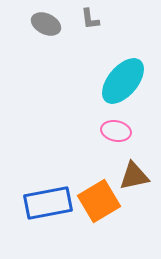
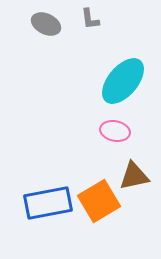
pink ellipse: moved 1 px left
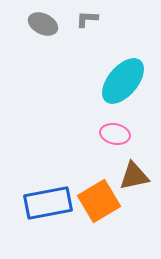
gray L-shape: moved 3 px left; rotated 100 degrees clockwise
gray ellipse: moved 3 px left
pink ellipse: moved 3 px down
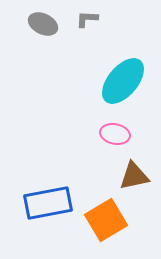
orange square: moved 7 px right, 19 px down
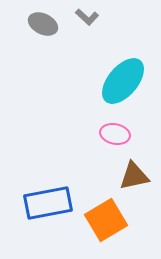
gray L-shape: moved 2 px up; rotated 140 degrees counterclockwise
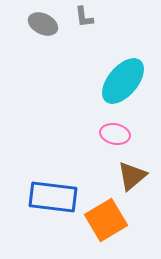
gray L-shape: moved 3 px left; rotated 40 degrees clockwise
brown triangle: moved 2 px left; rotated 28 degrees counterclockwise
blue rectangle: moved 5 px right, 6 px up; rotated 18 degrees clockwise
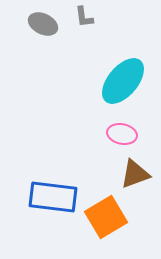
pink ellipse: moved 7 px right
brown triangle: moved 3 px right, 2 px up; rotated 20 degrees clockwise
orange square: moved 3 px up
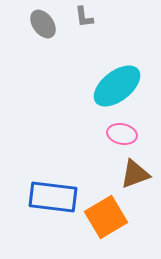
gray ellipse: rotated 28 degrees clockwise
cyan ellipse: moved 6 px left, 5 px down; rotated 12 degrees clockwise
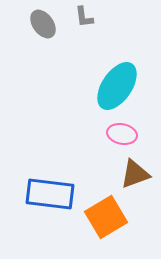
cyan ellipse: rotated 18 degrees counterclockwise
blue rectangle: moved 3 px left, 3 px up
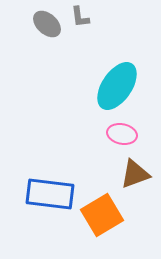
gray L-shape: moved 4 px left
gray ellipse: moved 4 px right; rotated 12 degrees counterclockwise
orange square: moved 4 px left, 2 px up
